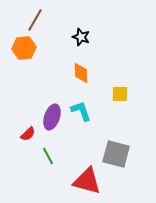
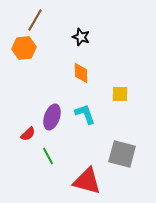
cyan L-shape: moved 4 px right, 3 px down
gray square: moved 6 px right
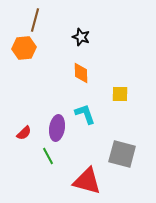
brown line: rotated 15 degrees counterclockwise
purple ellipse: moved 5 px right, 11 px down; rotated 10 degrees counterclockwise
red semicircle: moved 4 px left, 1 px up
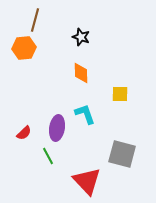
red triangle: rotated 32 degrees clockwise
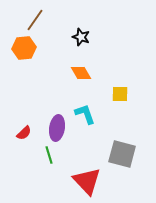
brown line: rotated 20 degrees clockwise
orange diamond: rotated 30 degrees counterclockwise
green line: moved 1 px right, 1 px up; rotated 12 degrees clockwise
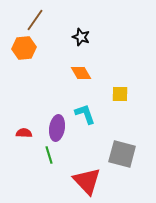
red semicircle: rotated 133 degrees counterclockwise
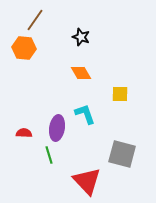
orange hexagon: rotated 10 degrees clockwise
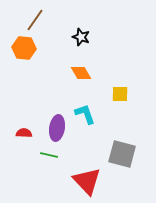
green line: rotated 60 degrees counterclockwise
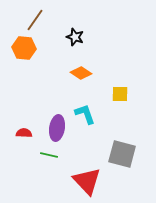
black star: moved 6 px left
orange diamond: rotated 25 degrees counterclockwise
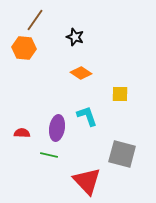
cyan L-shape: moved 2 px right, 2 px down
red semicircle: moved 2 px left
